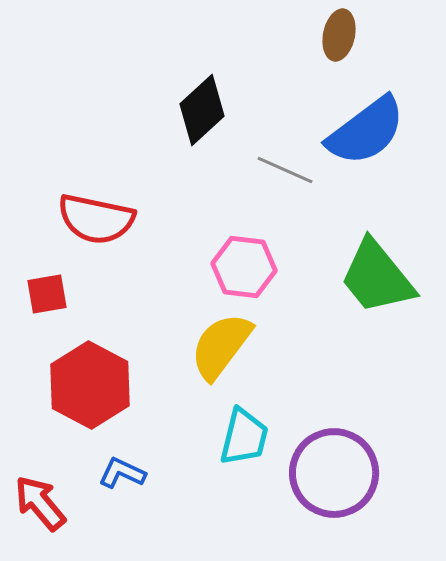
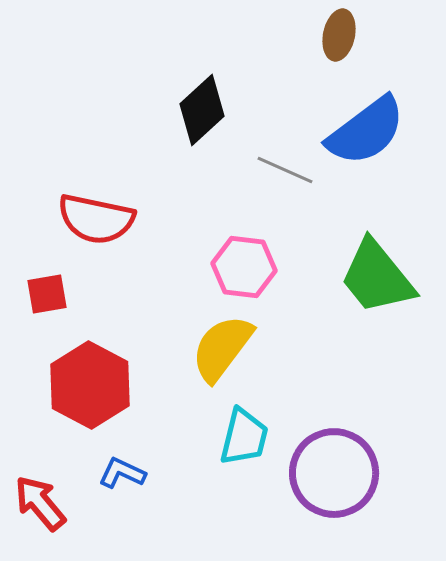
yellow semicircle: moved 1 px right, 2 px down
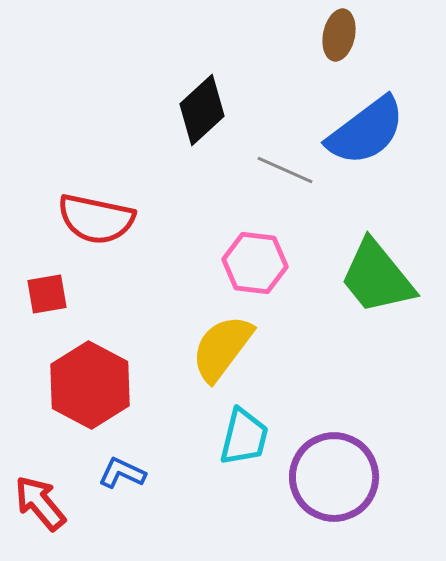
pink hexagon: moved 11 px right, 4 px up
purple circle: moved 4 px down
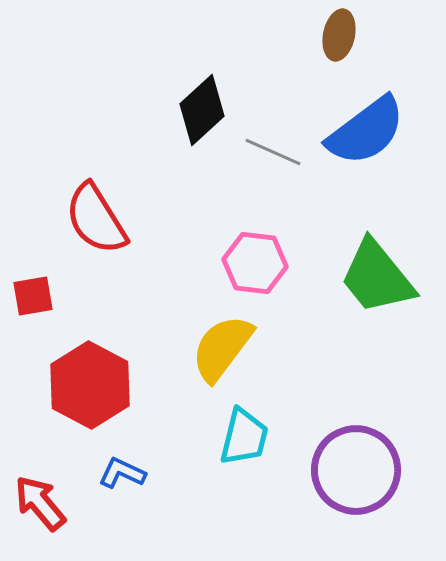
gray line: moved 12 px left, 18 px up
red semicircle: rotated 46 degrees clockwise
red square: moved 14 px left, 2 px down
purple circle: moved 22 px right, 7 px up
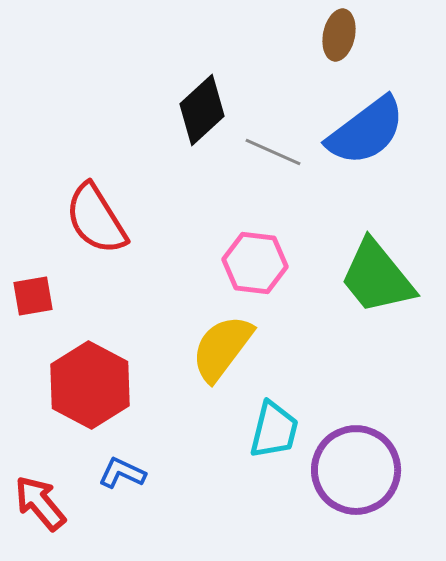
cyan trapezoid: moved 30 px right, 7 px up
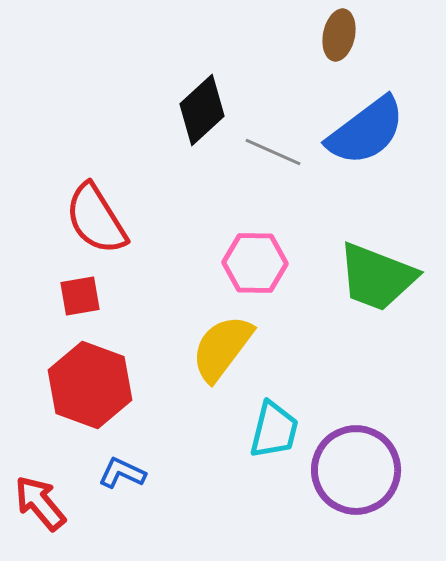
pink hexagon: rotated 6 degrees counterclockwise
green trapezoid: rotated 30 degrees counterclockwise
red square: moved 47 px right
red hexagon: rotated 8 degrees counterclockwise
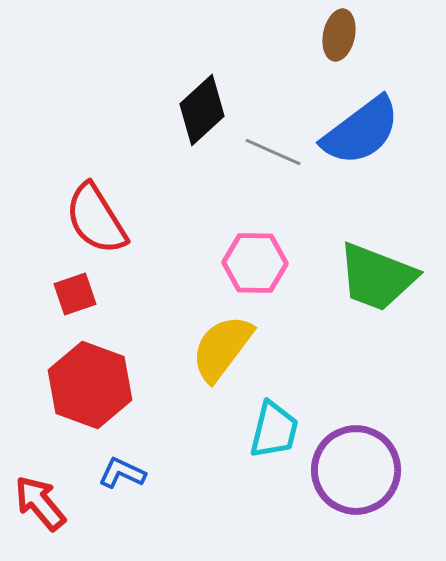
blue semicircle: moved 5 px left
red square: moved 5 px left, 2 px up; rotated 9 degrees counterclockwise
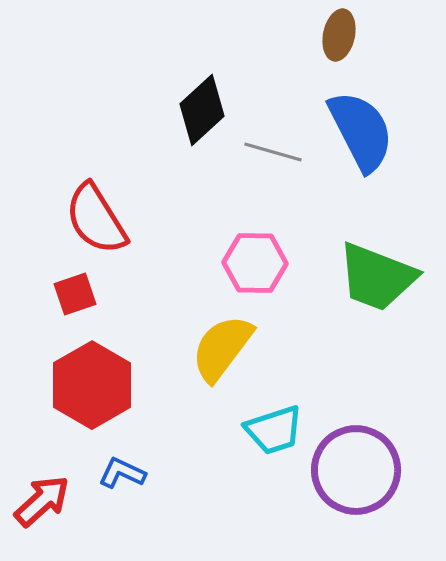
blue semicircle: rotated 80 degrees counterclockwise
gray line: rotated 8 degrees counterclockwise
red hexagon: moved 2 px right; rotated 10 degrees clockwise
cyan trapezoid: rotated 58 degrees clockwise
red arrow: moved 2 px right, 2 px up; rotated 88 degrees clockwise
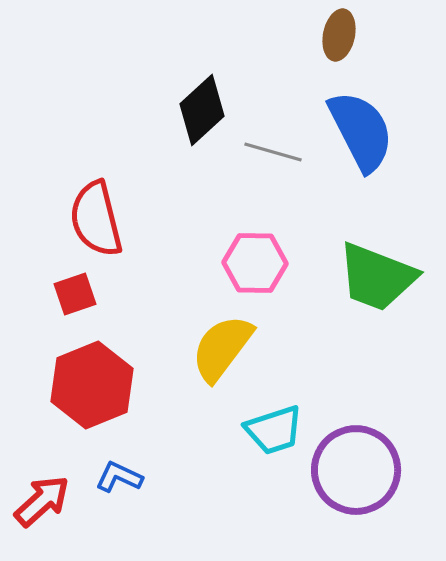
red semicircle: rotated 18 degrees clockwise
red hexagon: rotated 8 degrees clockwise
blue L-shape: moved 3 px left, 4 px down
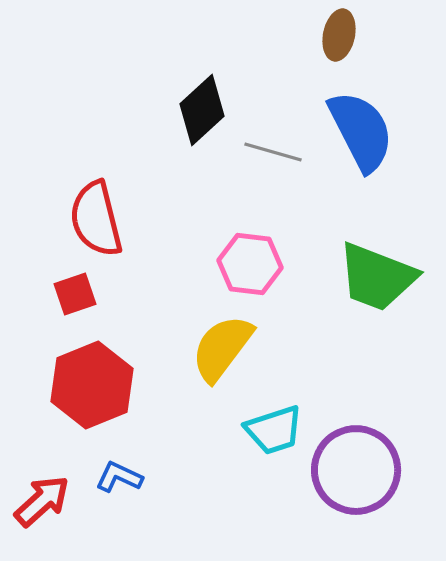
pink hexagon: moved 5 px left, 1 px down; rotated 6 degrees clockwise
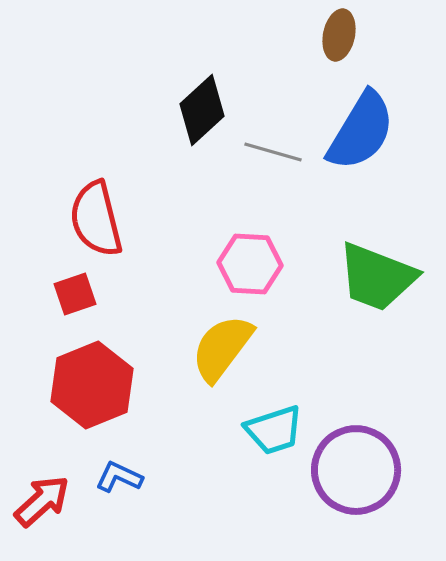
blue semicircle: rotated 58 degrees clockwise
pink hexagon: rotated 4 degrees counterclockwise
